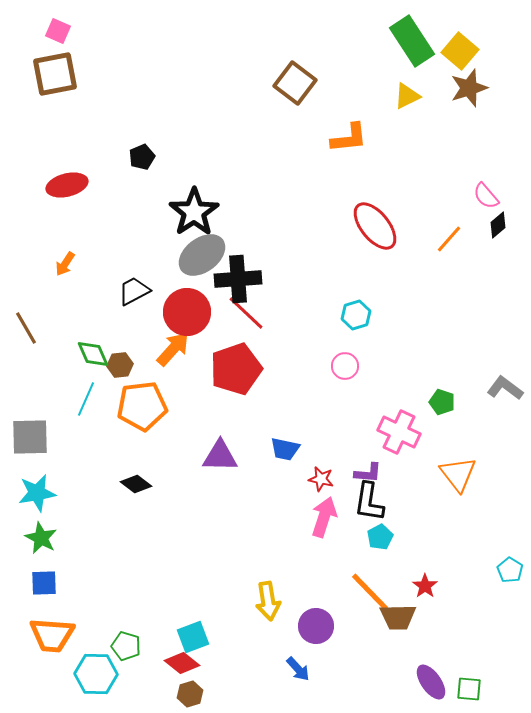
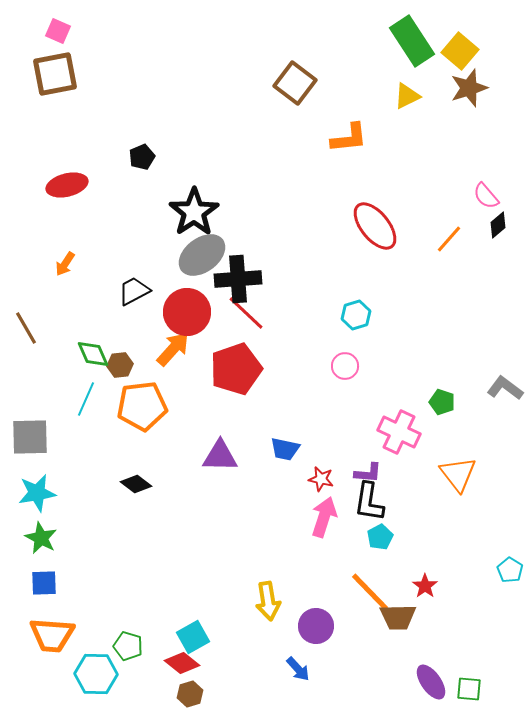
cyan square at (193, 637): rotated 8 degrees counterclockwise
green pentagon at (126, 646): moved 2 px right
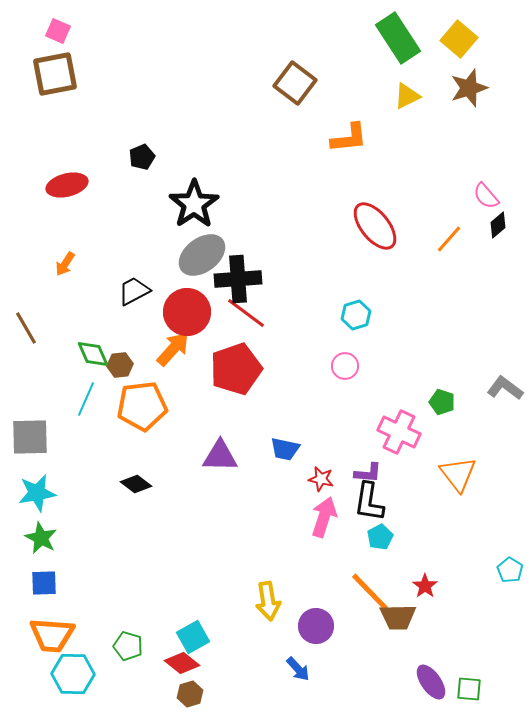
green rectangle at (412, 41): moved 14 px left, 3 px up
yellow square at (460, 51): moved 1 px left, 12 px up
black star at (194, 212): moved 8 px up
red line at (246, 313): rotated 6 degrees counterclockwise
cyan hexagon at (96, 674): moved 23 px left
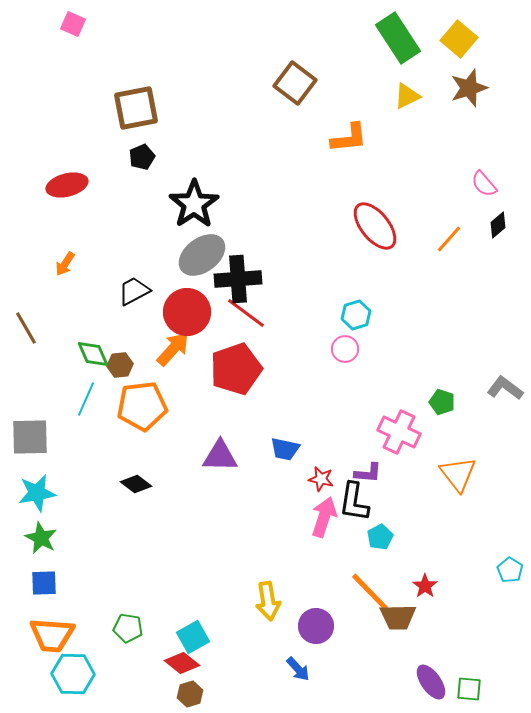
pink square at (58, 31): moved 15 px right, 7 px up
brown square at (55, 74): moved 81 px right, 34 px down
pink semicircle at (486, 196): moved 2 px left, 12 px up
pink circle at (345, 366): moved 17 px up
black L-shape at (369, 502): moved 15 px left
green pentagon at (128, 646): moved 18 px up; rotated 8 degrees counterclockwise
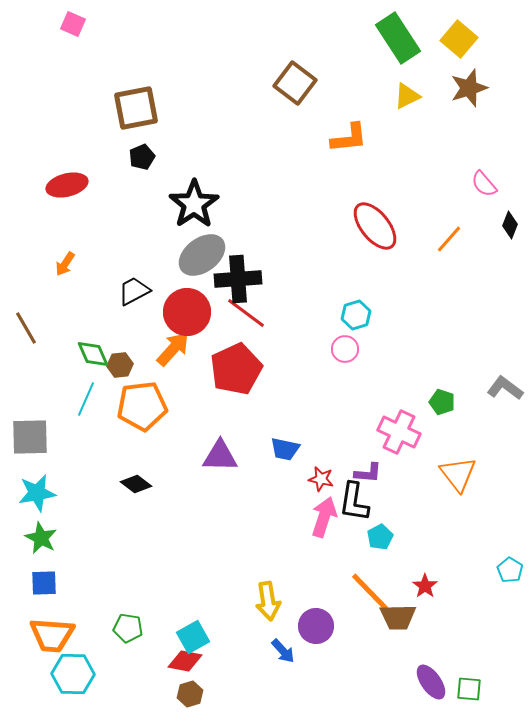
black diamond at (498, 225): moved 12 px right; rotated 28 degrees counterclockwise
red pentagon at (236, 369): rotated 6 degrees counterclockwise
red diamond at (182, 663): moved 3 px right, 2 px up; rotated 28 degrees counterclockwise
blue arrow at (298, 669): moved 15 px left, 18 px up
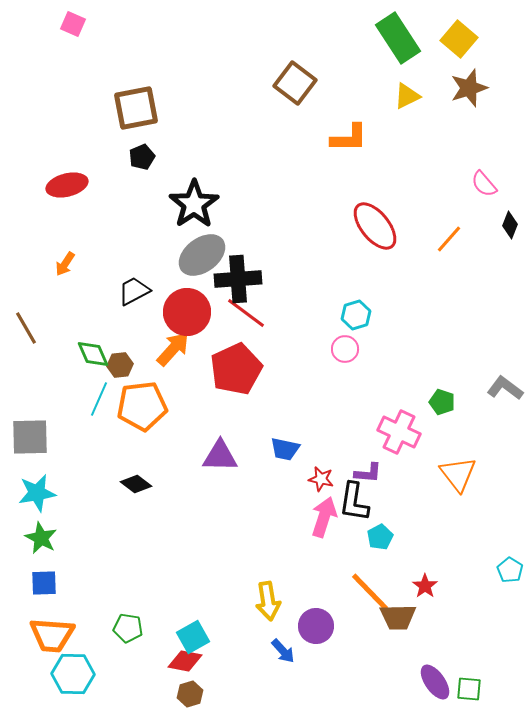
orange L-shape at (349, 138): rotated 6 degrees clockwise
cyan line at (86, 399): moved 13 px right
purple ellipse at (431, 682): moved 4 px right
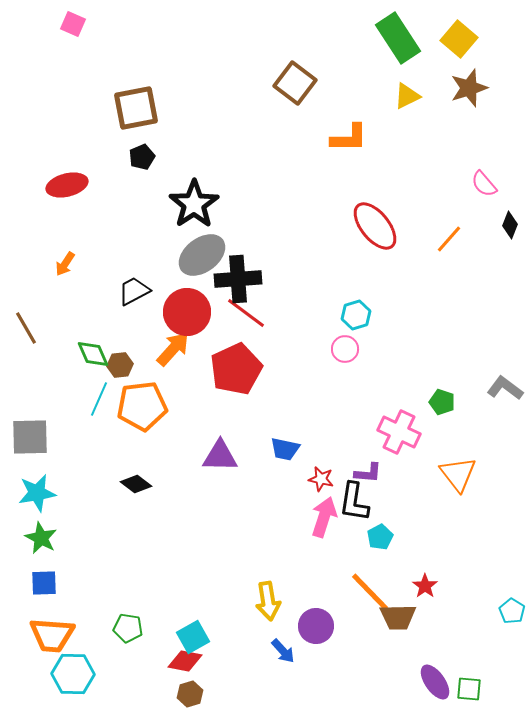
cyan pentagon at (510, 570): moved 2 px right, 41 px down
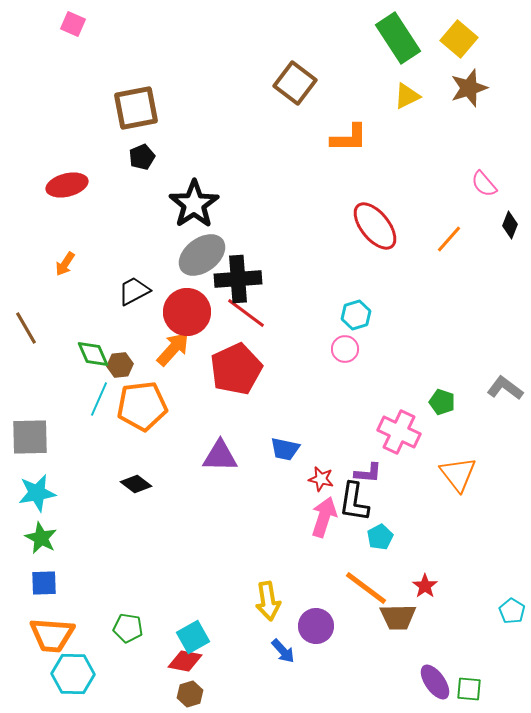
orange line at (370, 592): moved 4 px left, 4 px up; rotated 9 degrees counterclockwise
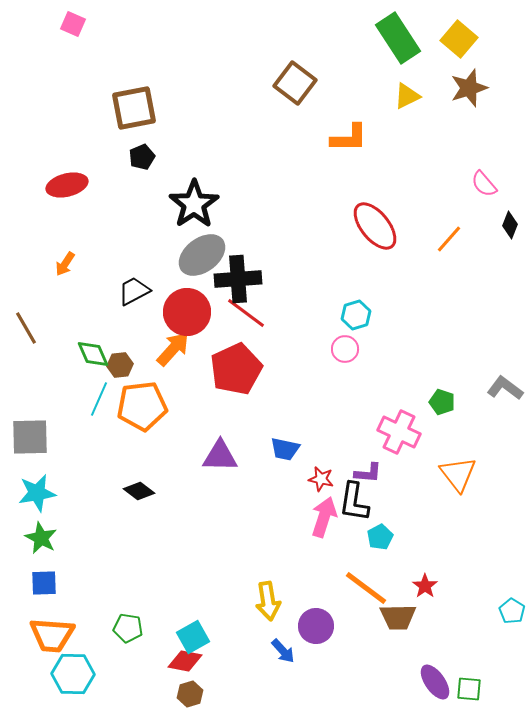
brown square at (136, 108): moved 2 px left
black diamond at (136, 484): moved 3 px right, 7 px down
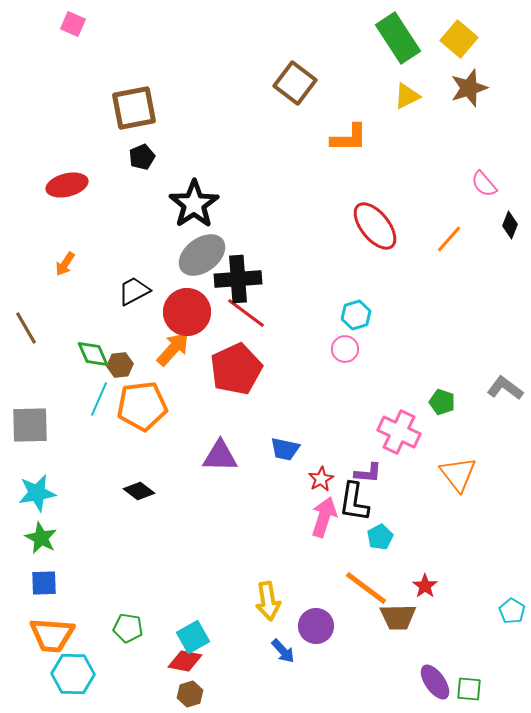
gray square at (30, 437): moved 12 px up
red star at (321, 479): rotated 30 degrees clockwise
